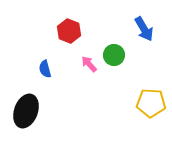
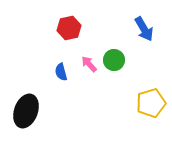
red hexagon: moved 3 px up; rotated 25 degrees clockwise
green circle: moved 5 px down
blue semicircle: moved 16 px right, 3 px down
yellow pentagon: rotated 20 degrees counterclockwise
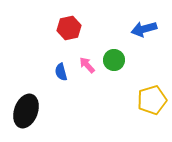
blue arrow: rotated 105 degrees clockwise
pink arrow: moved 2 px left, 1 px down
yellow pentagon: moved 1 px right, 3 px up
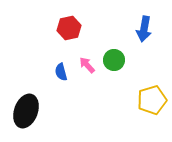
blue arrow: rotated 65 degrees counterclockwise
